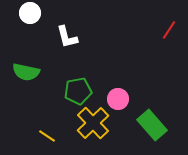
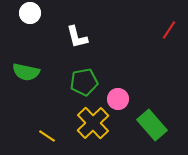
white L-shape: moved 10 px right
green pentagon: moved 6 px right, 9 px up
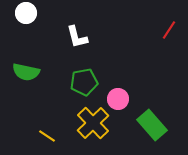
white circle: moved 4 px left
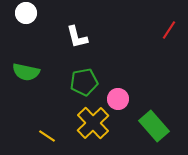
green rectangle: moved 2 px right, 1 px down
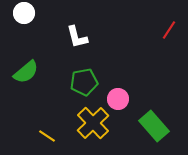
white circle: moved 2 px left
green semicircle: rotated 52 degrees counterclockwise
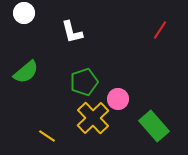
red line: moved 9 px left
white L-shape: moved 5 px left, 5 px up
green pentagon: rotated 8 degrees counterclockwise
yellow cross: moved 5 px up
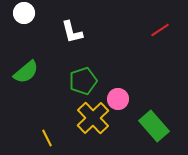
red line: rotated 24 degrees clockwise
green pentagon: moved 1 px left, 1 px up
yellow line: moved 2 px down; rotated 30 degrees clockwise
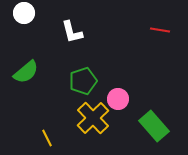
red line: rotated 42 degrees clockwise
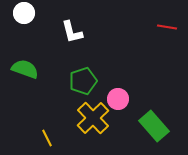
red line: moved 7 px right, 3 px up
green semicircle: moved 1 px left, 3 px up; rotated 120 degrees counterclockwise
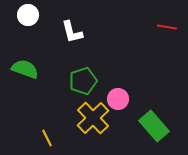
white circle: moved 4 px right, 2 px down
